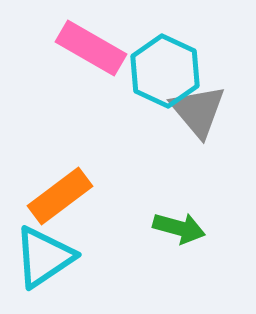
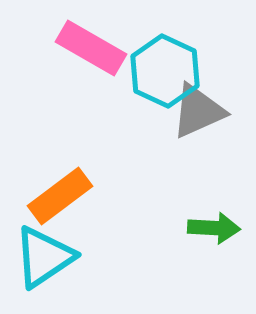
gray triangle: rotated 46 degrees clockwise
green arrow: moved 35 px right; rotated 12 degrees counterclockwise
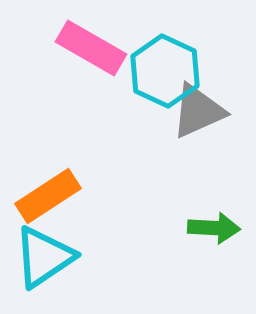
orange rectangle: moved 12 px left; rotated 4 degrees clockwise
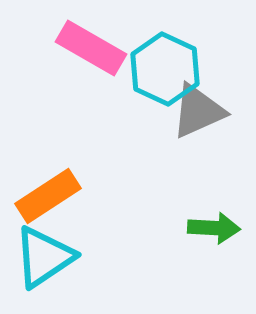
cyan hexagon: moved 2 px up
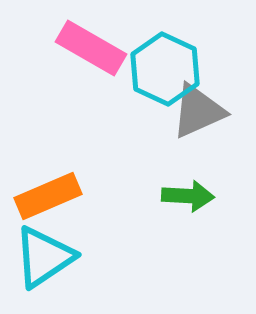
orange rectangle: rotated 10 degrees clockwise
green arrow: moved 26 px left, 32 px up
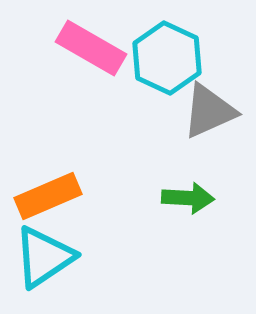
cyan hexagon: moved 2 px right, 11 px up
gray triangle: moved 11 px right
green arrow: moved 2 px down
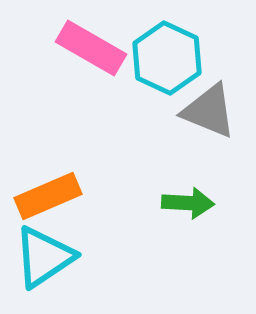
gray triangle: rotated 46 degrees clockwise
green arrow: moved 5 px down
